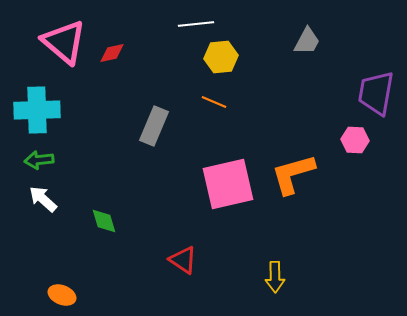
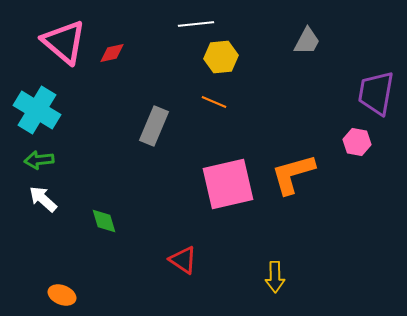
cyan cross: rotated 33 degrees clockwise
pink hexagon: moved 2 px right, 2 px down; rotated 8 degrees clockwise
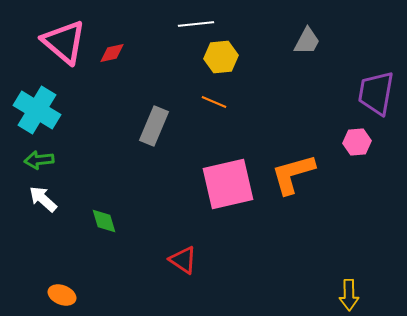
pink hexagon: rotated 16 degrees counterclockwise
yellow arrow: moved 74 px right, 18 px down
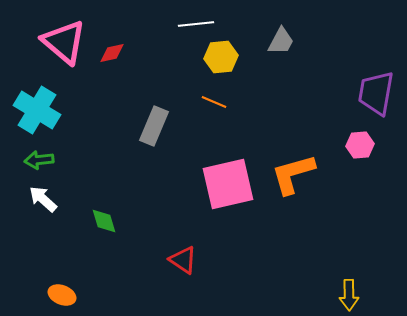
gray trapezoid: moved 26 px left
pink hexagon: moved 3 px right, 3 px down
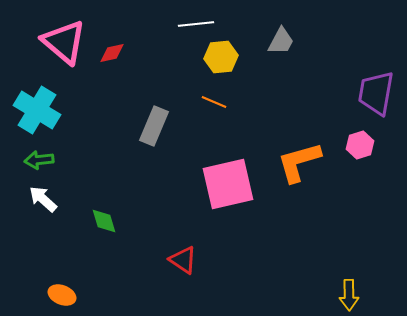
pink hexagon: rotated 12 degrees counterclockwise
orange L-shape: moved 6 px right, 12 px up
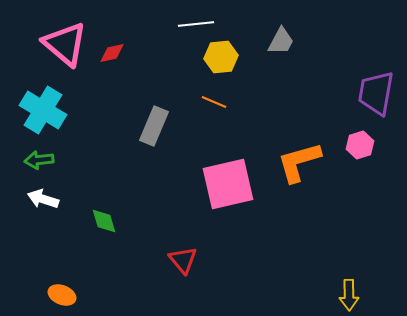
pink triangle: moved 1 px right, 2 px down
cyan cross: moved 6 px right
white arrow: rotated 24 degrees counterclockwise
red triangle: rotated 16 degrees clockwise
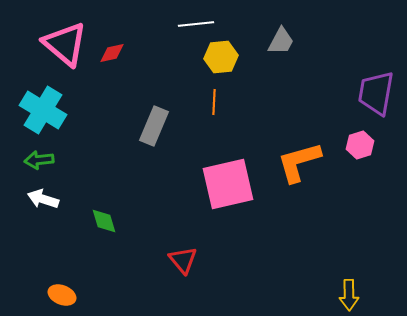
orange line: rotated 70 degrees clockwise
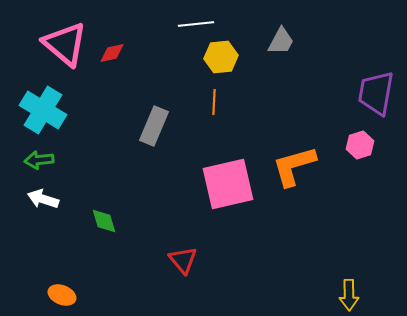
orange L-shape: moved 5 px left, 4 px down
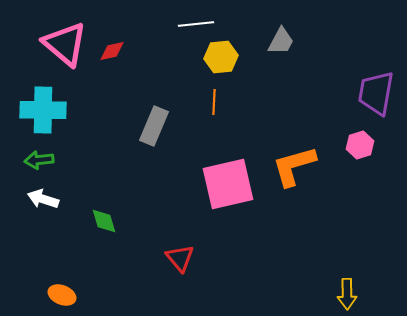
red diamond: moved 2 px up
cyan cross: rotated 30 degrees counterclockwise
red triangle: moved 3 px left, 2 px up
yellow arrow: moved 2 px left, 1 px up
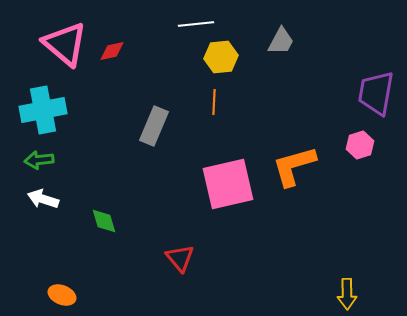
cyan cross: rotated 12 degrees counterclockwise
